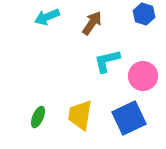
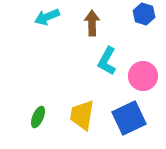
brown arrow: rotated 35 degrees counterclockwise
cyan L-shape: rotated 48 degrees counterclockwise
yellow trapezoid: moved 2 px right
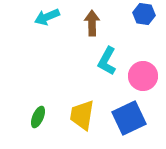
blue hexagon: rotated 10 degrees counterclockwise
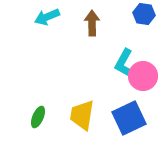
cyan L-shape: moved 17 px right, 2 px down
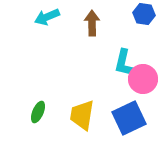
cyan L-shape: rotated 16 degrees counterclockwise
pink circle: moved 3 px down
green ellipse: moved 5 px up
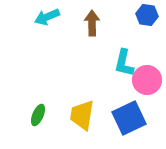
blue hexagon: moved 3 px right, 1 px down
pink circle: moved 4 px right, 1 px down
green ellipse: moved 3 px down
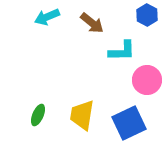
blue hexagon: rotated 20 degrees clockwise
brown arrow: rotated 130 degrees clockwise
cyan L-shape: moved 2 px left, 12 px up; rotated 104 degrees counterclockwise
blue square: moved 5 px down
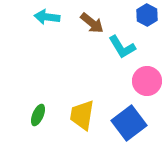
cyan arrow: rotated 30 degrees clockwise
cyan L-shape: moved 4 px up; rotated 60 degrees clockwise
pink circle: moved 1 px down
blue square: rotated 12 degrees counterclockwise
